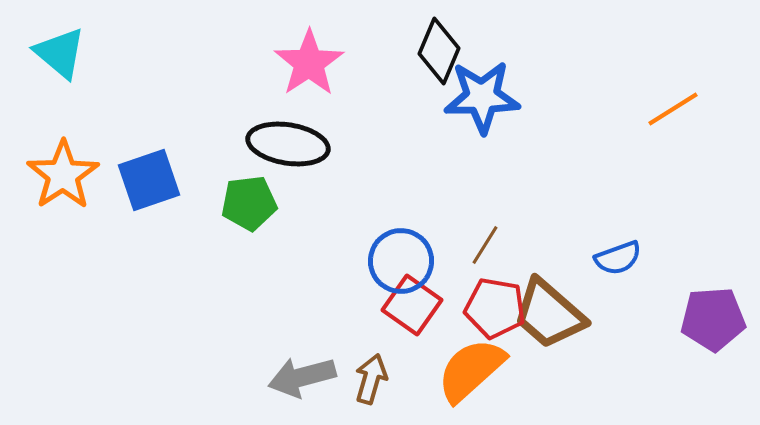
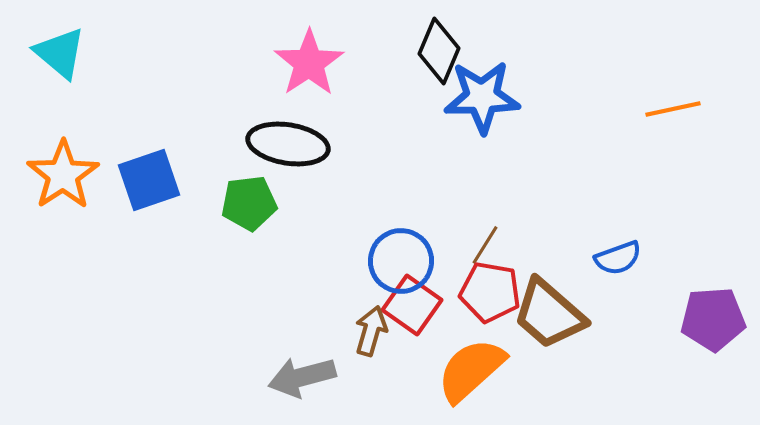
orange line: rotated 20 degrees clockwise
red pentagon: moved 5 px left, 16 px up
brown arrow: moved 48 px up
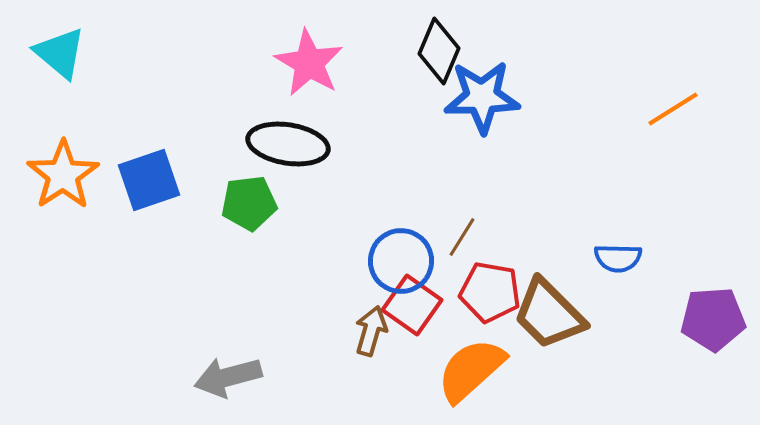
pink star: rotated 8 degrees counterclockwise
orange line: rotated 20 degrees counterclockwise
brown line: moved 23 px left, 8 px up
blue semicircle: rotated 21 degrees clockwise
brown trapezoid: rotated 4 degrees clockwise
gray arrow: moved 74 px left
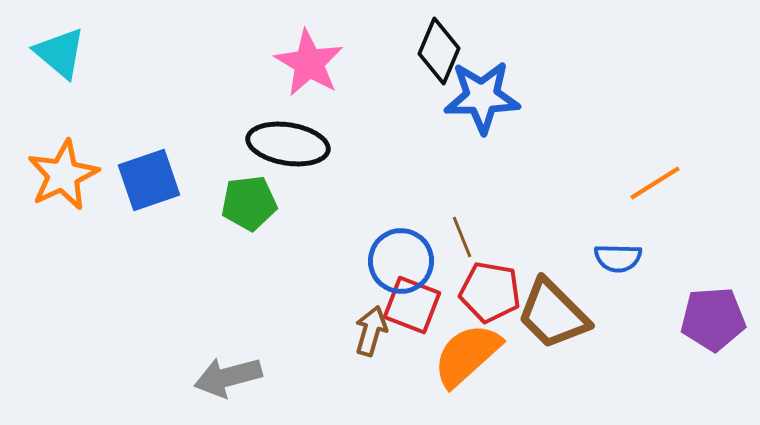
orange line: moved 18 px left, 74 px down
orange star: rotated 8 degrees clockwise
brown line: rotated 54 degrees counterclockwise
red square: rotated 14 degrees counterclockwise
brown trapezoid: moved 4 px right
orange semicircle: moved 4 px left, 15 px up
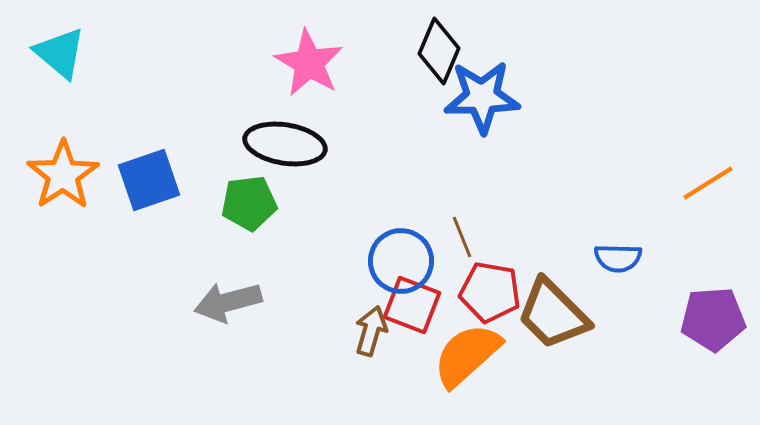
black ellipse: moved 3 px left
orange star: rotated 8 degrees counterclockwise
orange line: moved 53 px right
gray arrow: moved 75 px up
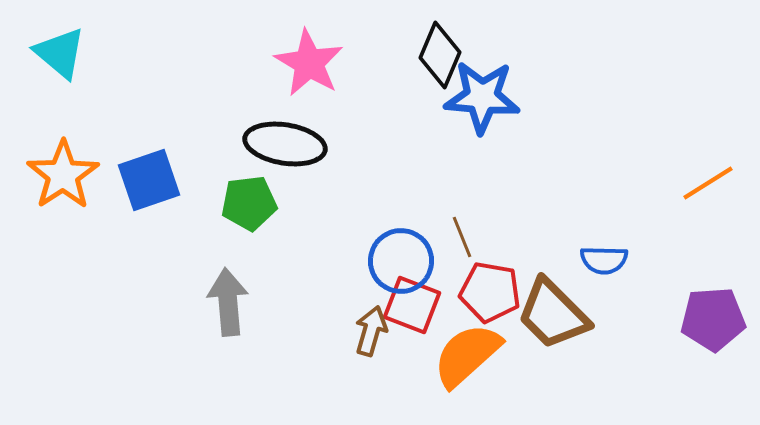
black diamond: moved 1 px right, 4 px down
blue star: rotated 6 degrees clockwise
blue semicircle: moved 14 px left, 2 px down
gray arrow: rotated 100 degrees clockwise
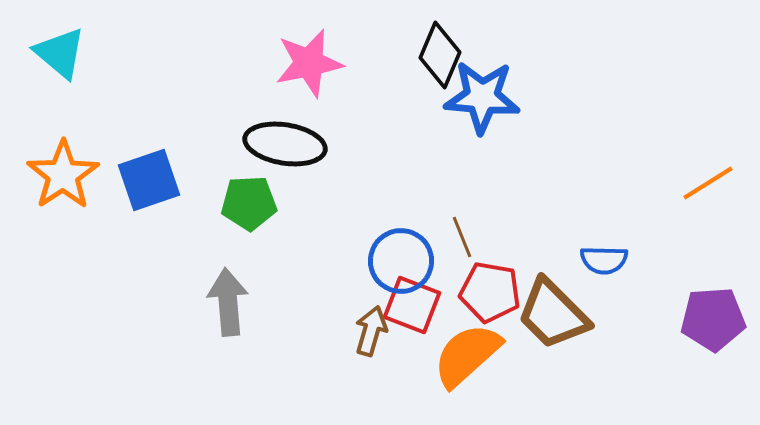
pink star: rotated 30 degrees clockwise
green pentagon: rotated 4 degrees clockwise
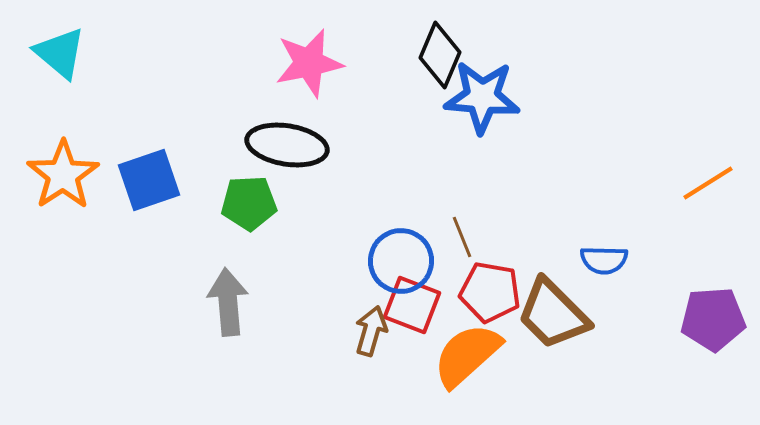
black ellipse: moved 2 px right, 1 px down
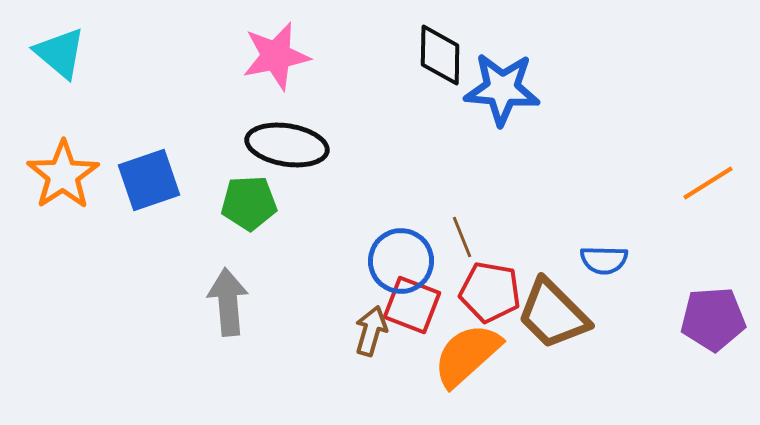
black diamond: rotated 22 degrees counterclockwise
pink star: moved 33 px left, 7 px up
blue star: moved 20 px right, 8 px up
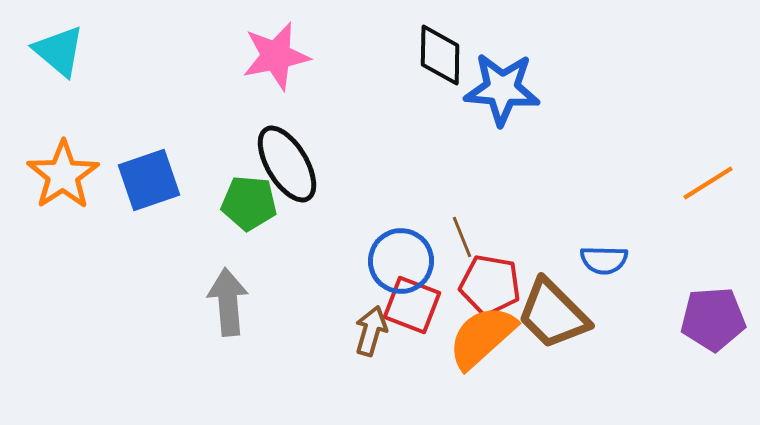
cyan triangle: moved 1 px left, 2 px up
black ellipse: moved 19 px down; rotated 50 degrees clockwise
green pentagon: rotated 8 degrees clockwise
red pentagon: moved 7 px up
orange semicircle: moved 15 px right, 18 px up
